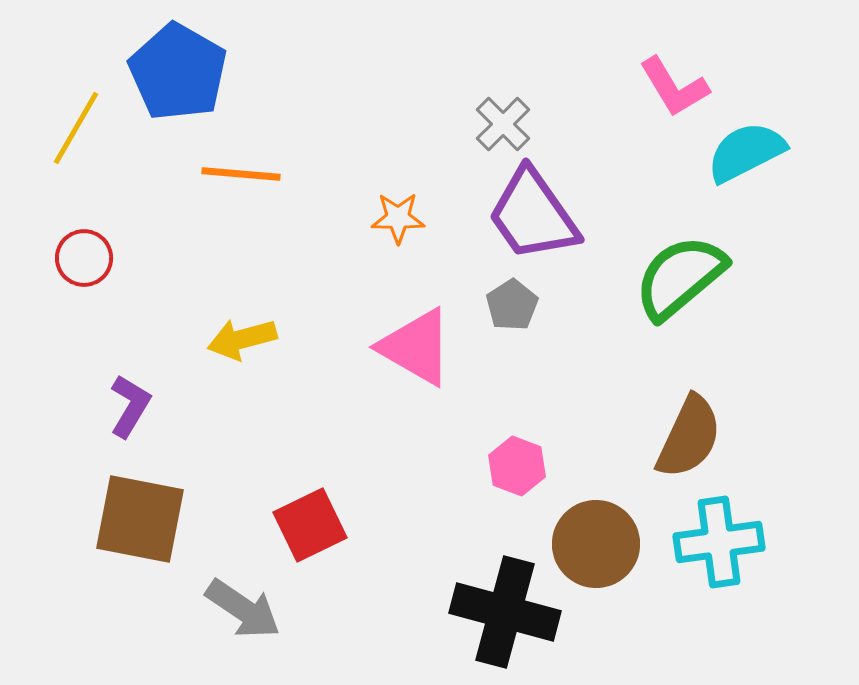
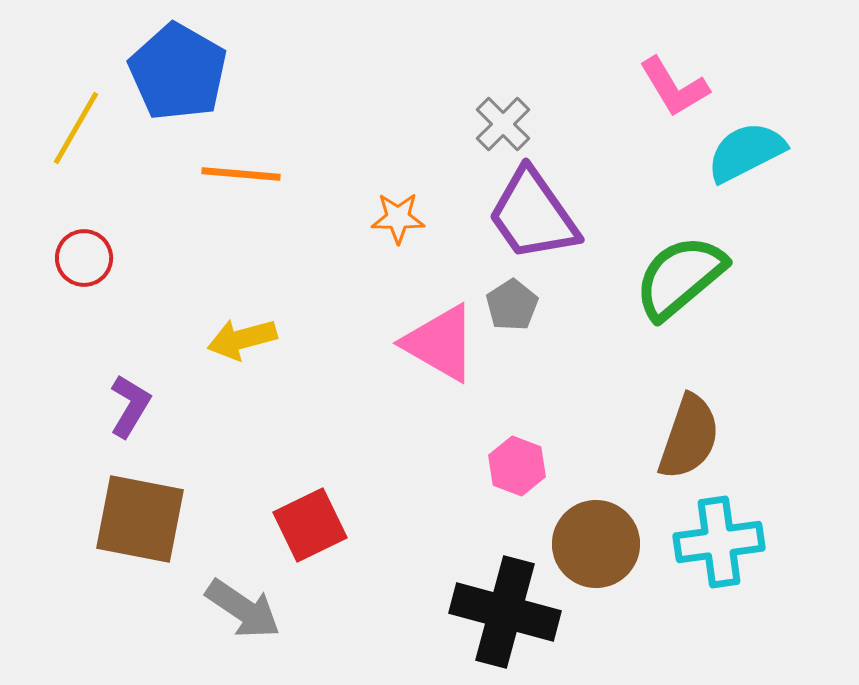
pink triangle: moved 24 px right, 4 px up
brown semicircle: rotated 6 degrees counterclockwise
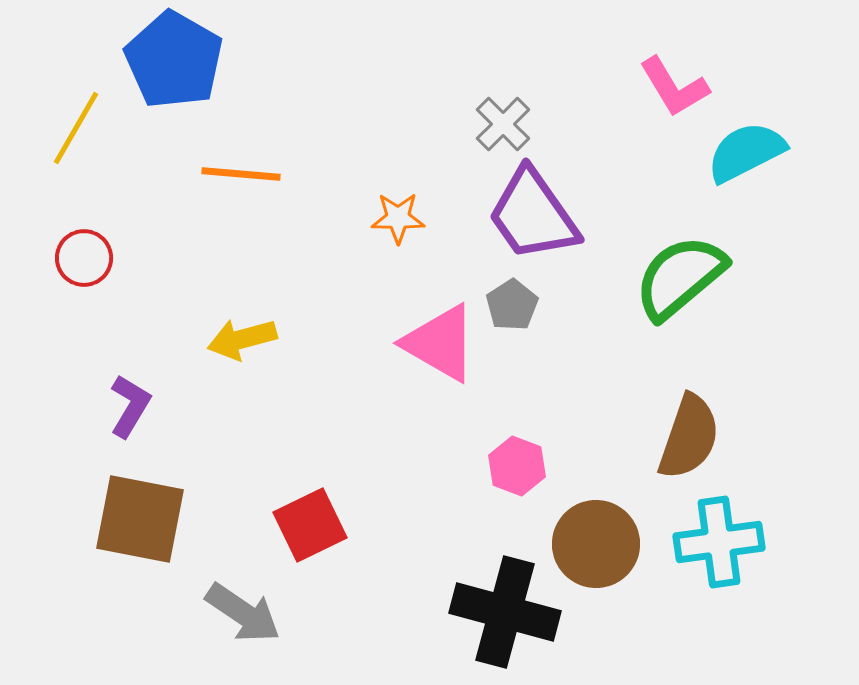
blue pentagon: moved 4 px left, 12 px up
gray arrow: moved 4 px down
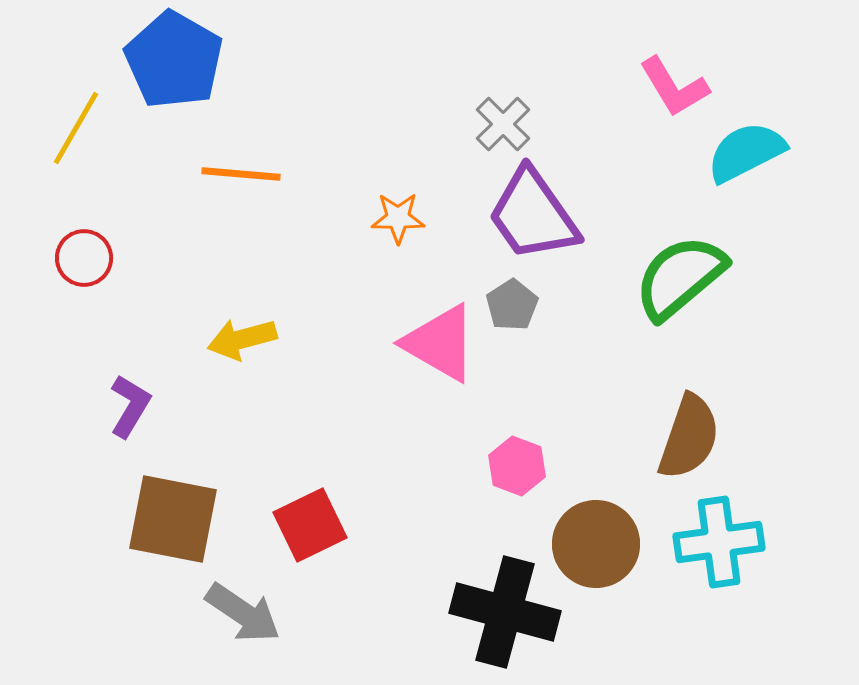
brown square: moved 33 px right
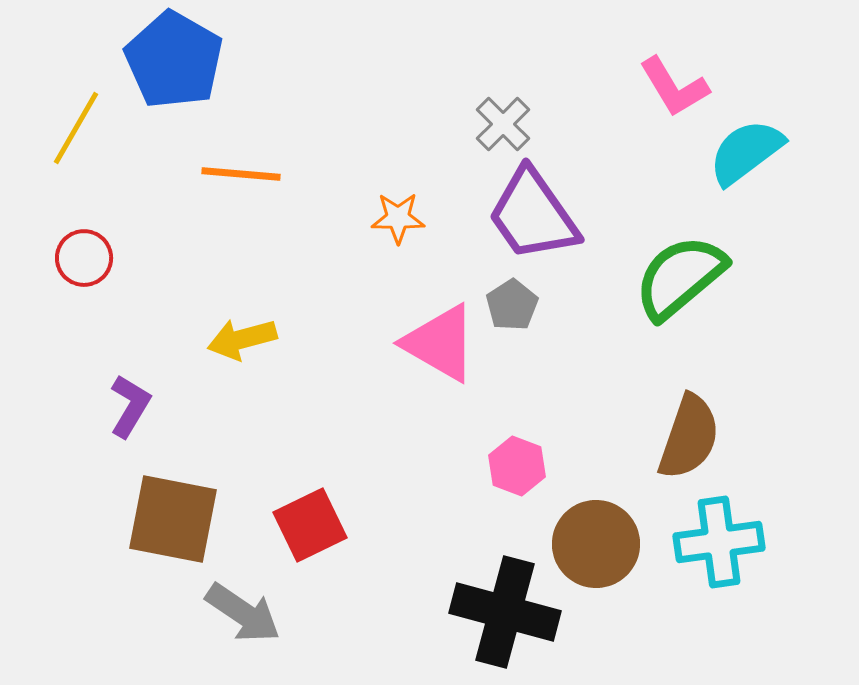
cyan semicircle: rotated 10 degrees counterclockwise
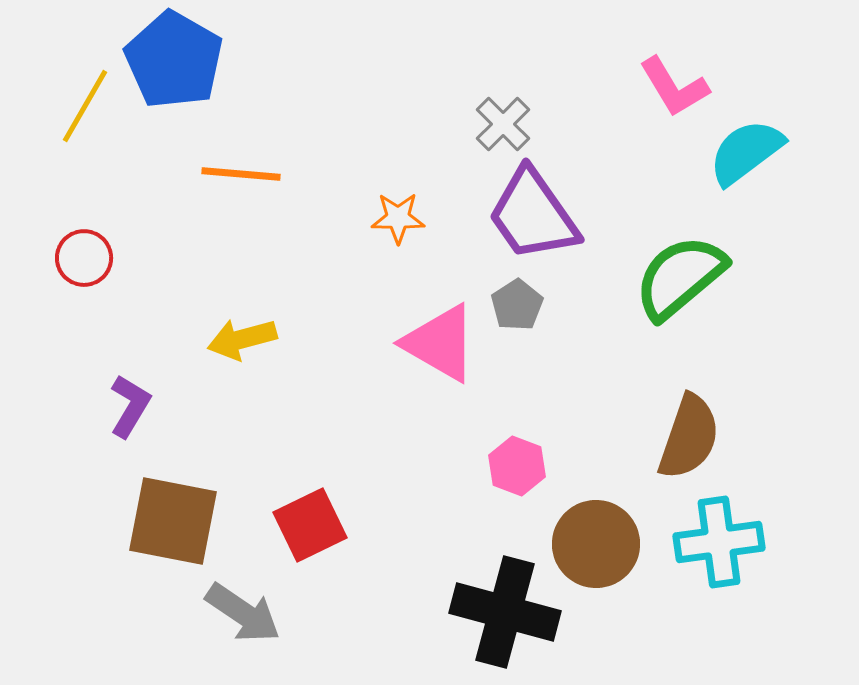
yellow line: moved 9 px right, 22 px up
gray pentagon: moved 5 px right
brown square: moved 2 px down
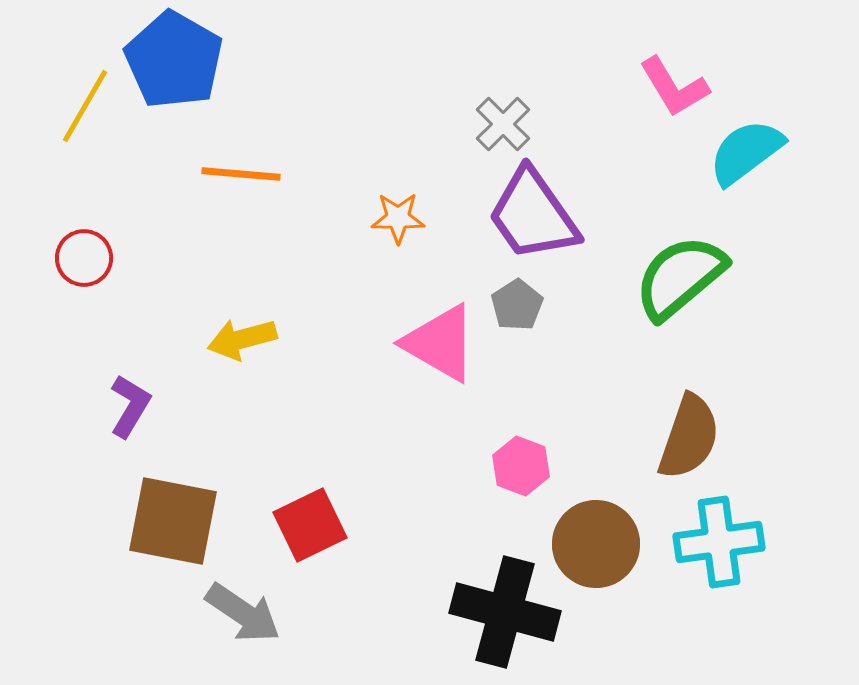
pink hexagon: moved 4 px right
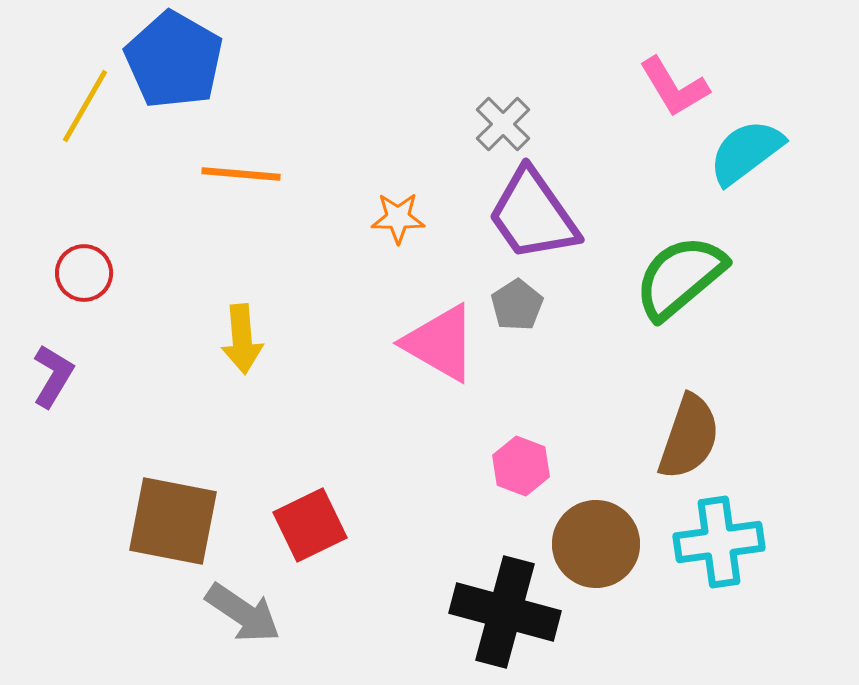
red circle: moved 15 px down
yellow arrow: rotated 80 degrees counterclockwise
purple L-shape: moved 77 px left, 30 px up
